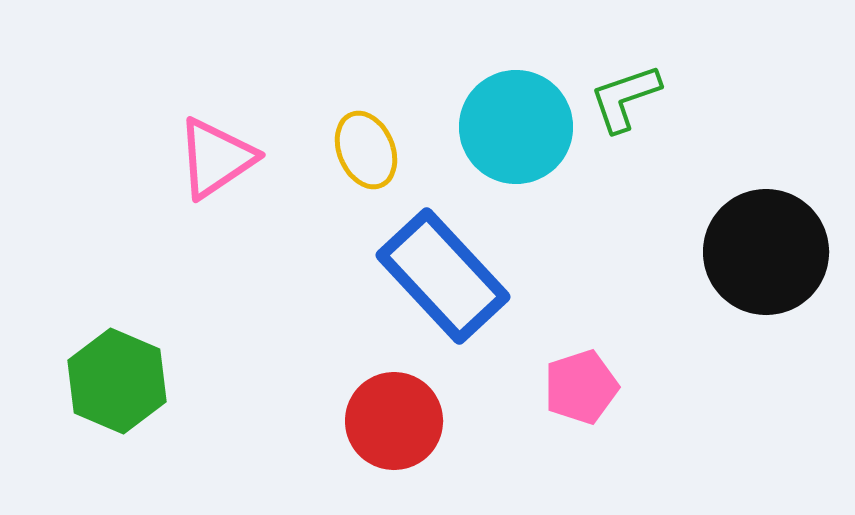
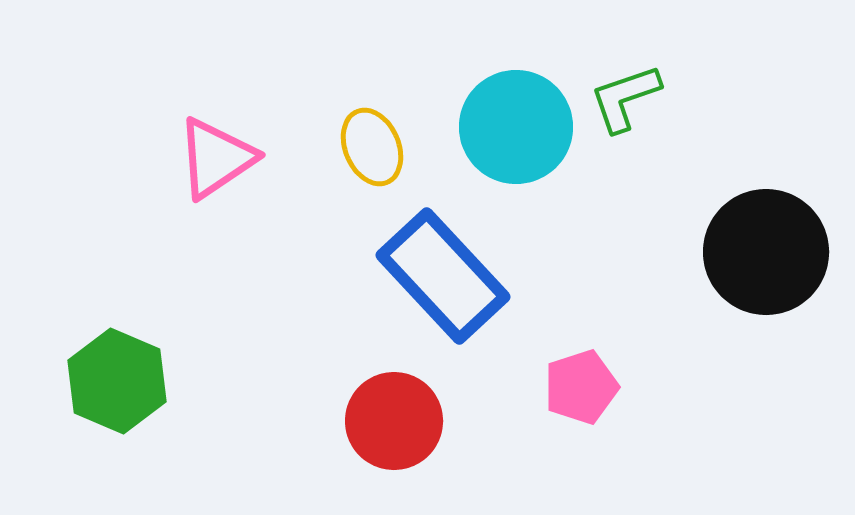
yellow ellipse: moved 6 px right, 3 px up
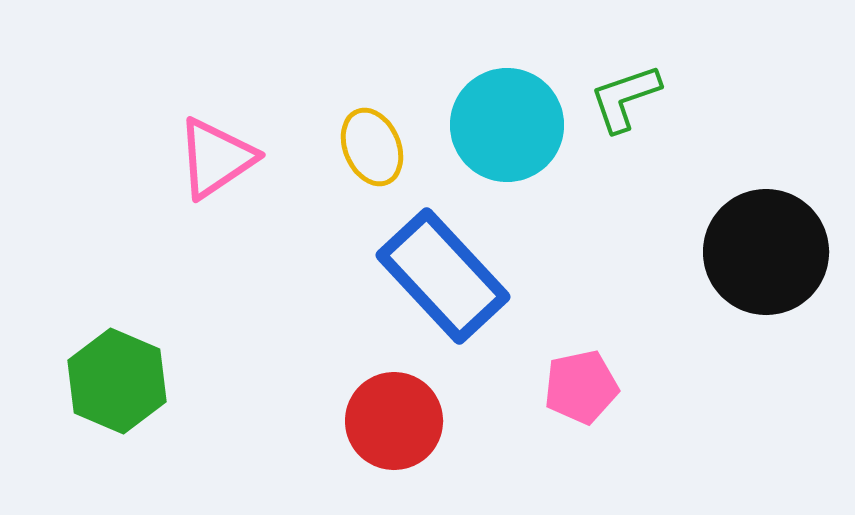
cyan circle: moved 9 px left, 2 px up
pink pentagon: rotated 6 degrees clockwise
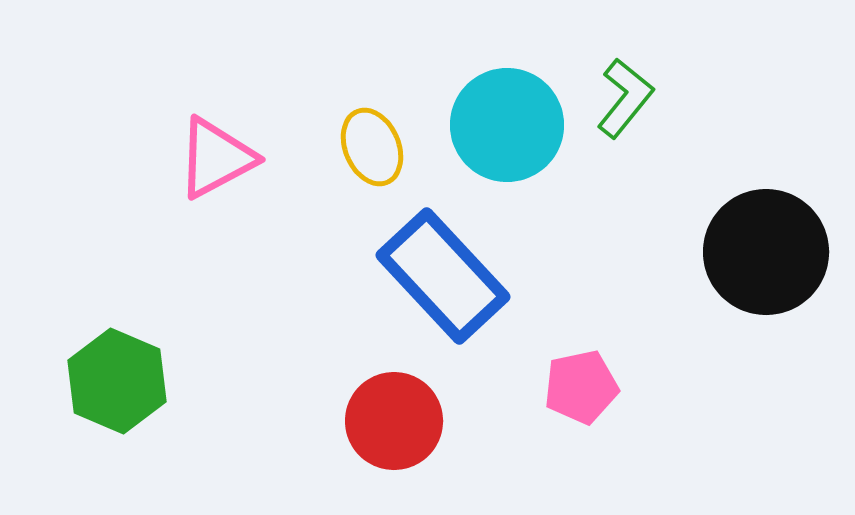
green L-shape: rotated 148 degrees clockwise
pink triangle: rotated 6 degrees clockwise
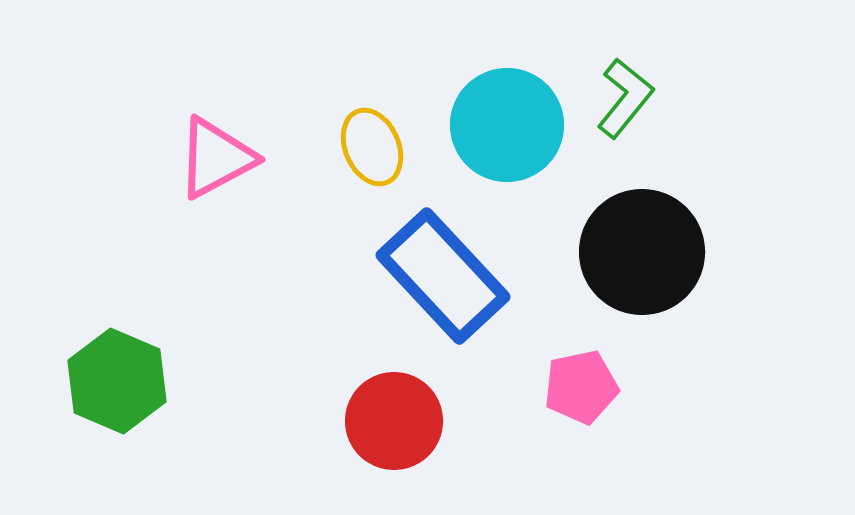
black circle: moved 124 px left
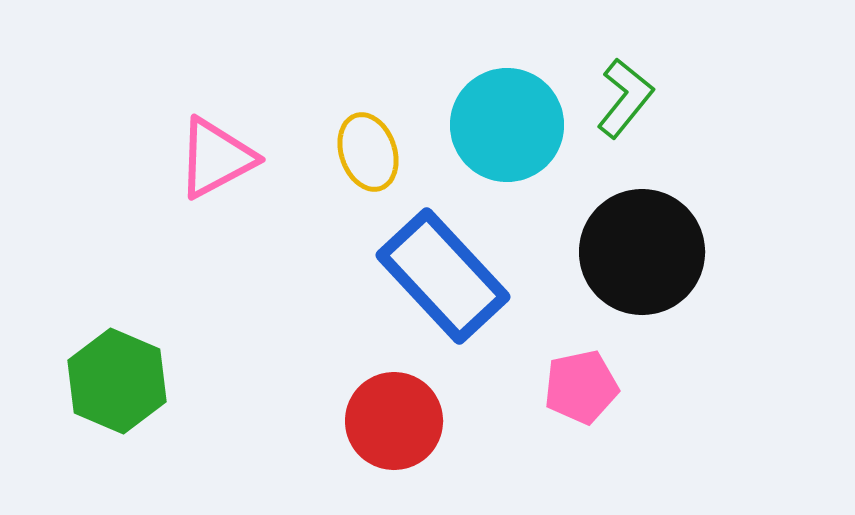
yellow ellipse: moved 4 px left, 5 px down; rotated 4 degrees clockwise
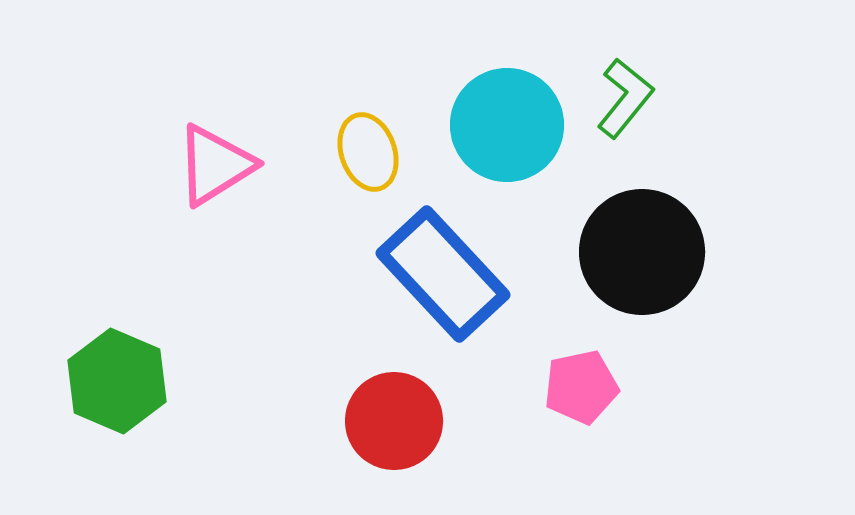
pink triangle: moved 1 px left, 7 px down; rotated 4 degrees counterclockwise
blue rectangle: moved 2 px up
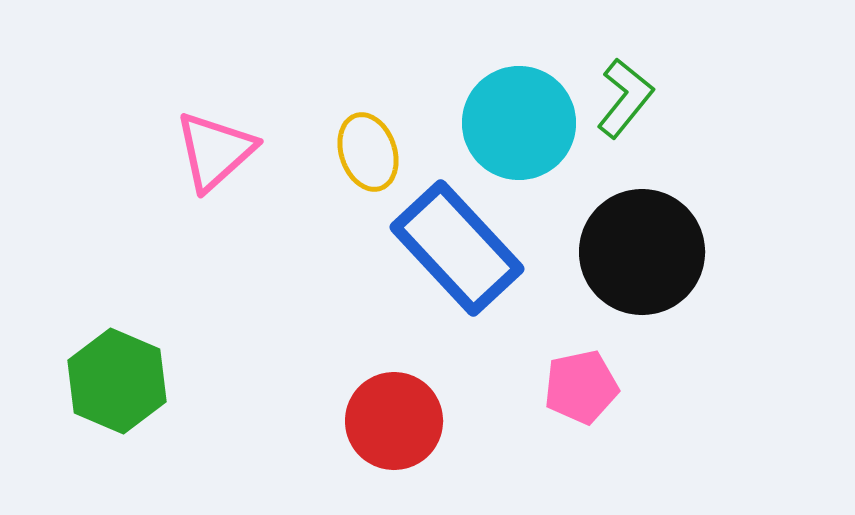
cyan circle: moved 12 px right, 2 px up
pink triangle: moved 14 px up; rotated 10 degrees counterclockwise
blue rectangle: moved 14 px right, 26 px up
